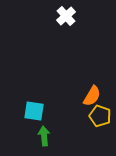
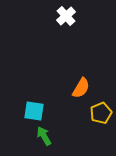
orange semicircle: moved 11 px left, 8 px up
yellow pentagon: moved 1 px right, 3 px up; rotated 30 degrees clockwise
green arrow: rotated 24 degrees counterclockwise
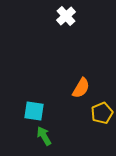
yellow pentagon: moved 1 px right
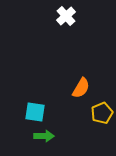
cyan square: moved 1 px right, 1 px down
green arrow: rotated 120 degrees clockwise
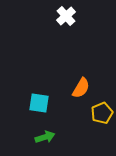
cyan square: moved 4 px right, 9 px up
green arrow: moved 1 px right, 1 px down; rotated 18 degrees counterclockwise
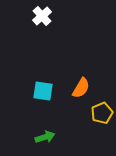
white cross: moved 24 px left
cyan square: moved 4 px right, 12 px up
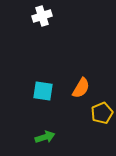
white cross: rotated 24 degrees clockwise
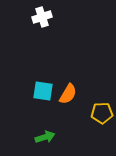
white cross: moved 1 px down
orange semicircle: moved 13 px left, 6 px down
yellow pentagon: rotated 20 degrees clockwise
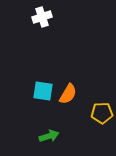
green arrow: moved 4 px right, 1 px up
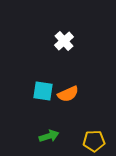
white cross: moved 22 px right, 24 px down; rotated 24 degrees counterclockwise
orange semicircle: rotated 35 degrees clockwise
yellow pentagon: moved 8 px left, 28 px down
